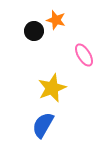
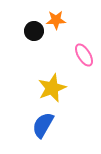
orange star: rotated 18 degrees counterclockwise
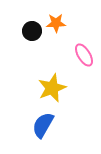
orange star: moved 3 px down
black circle: moved 2 px left
